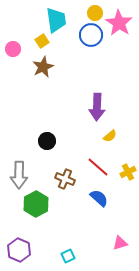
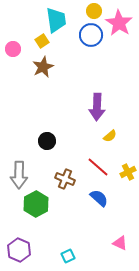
yellow circle: moved 1 px left, 2 px up
pink triangle: rotated 42 degrees clockwise
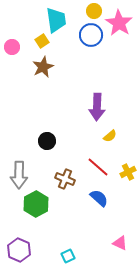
pink circle: moved 1 px left, 2 px up
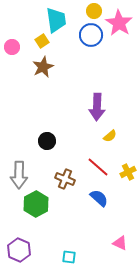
cyan square: moved 1 px right, 1 px down; rotated 32 degrees clockwise
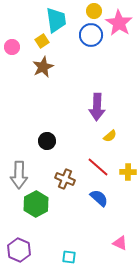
yellow cross: rotated 28 degrees clockwise
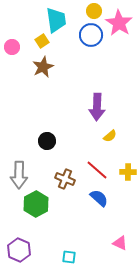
red line: moved 1 px left, 3 px down
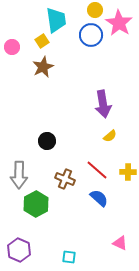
yellow circle: moved 1 px right, 1 px up
purple arrow: moved 6 px right, 3 px up; rotated 12 degrees counterclockwise
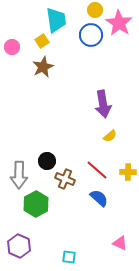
black circle: moved 20 px down
purple hexagon: moved 4 px up
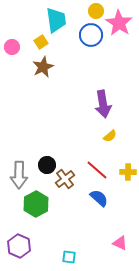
yellow circle: moved 1 px right, 1 px down
yellow square: moved 1 px left, 1 px down
black circle: moved 4 px down
brown cross: rotated 30 degrees clockwise
